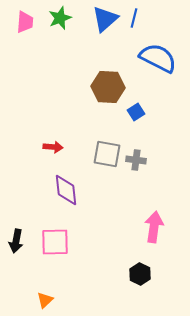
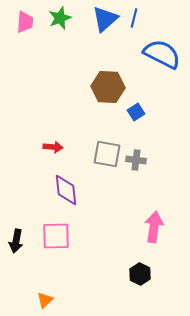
blue semicircle: moved 4 px right, 4 px up
pink square: moved 1 px right, 6 px up
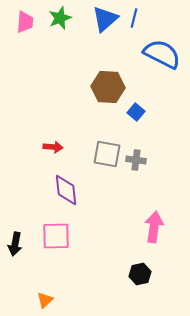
blue square: rotated 18 degrees counterclockwise
black arrow: moved 1 px left, 3 px down
black hexagon: rotated 20 degrees clockwise
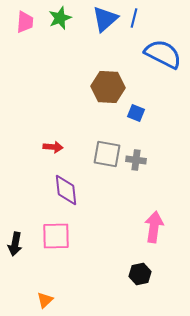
blue semicircle: moved 1 px right
blue square: moved 1 px down; rotated 18 degrees counterclockwise
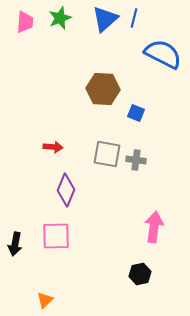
brown hexagon: moved 5 px left, 2 px down
purple diamond: rotated 28 degrees clockwise
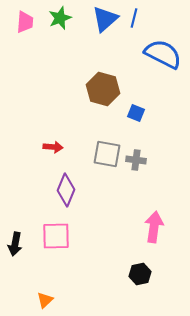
brown hexagon: rotated 12 degrees clockwise
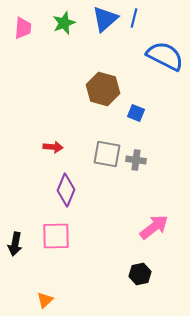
green star: moved 4 px right, 5 px down
pink trapezoid: moved 2 px left, 6 px down
blue semicircle: moved 2 px right, 2 px down
pink arrow: rotated 44 degrees clockwise
